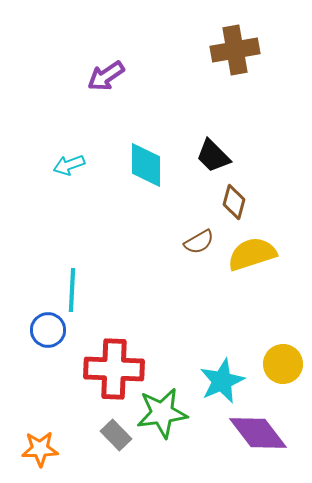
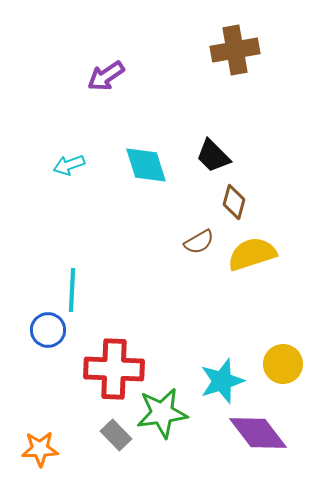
cyan diamond: rotated 18 degrees counterclockwise
cyan star: rotated 6 degrees clockwise
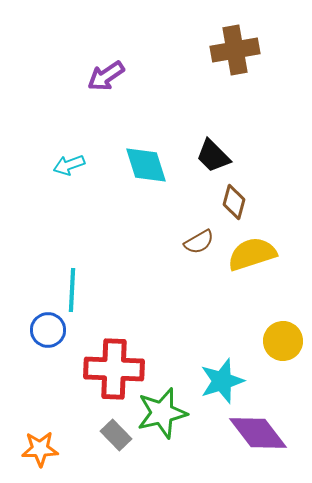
yellow circle: moved 23 px up
green star: rotated 6 degrees counterclockwise
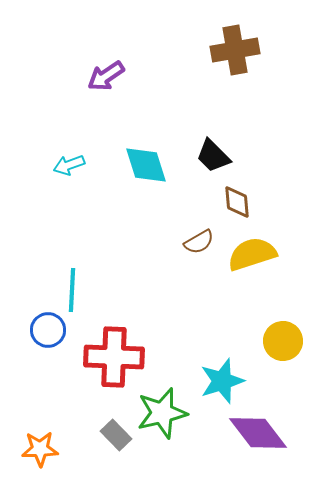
brown diamond: moved 3 px right; rotated 20 degrees counterclockwise
red cross: moved 12 px up
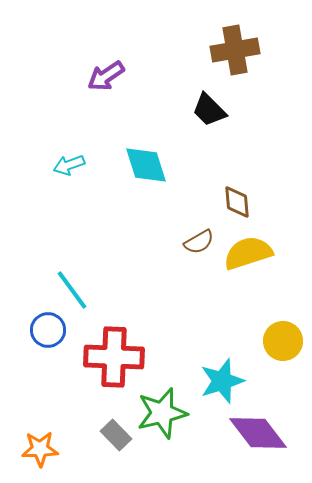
black trapezoid: moved 4 px left, 46 px up
yellow semicircle: moved 4 px left, 1 px up
cyan line: rotated 39 degrees counterclockwise
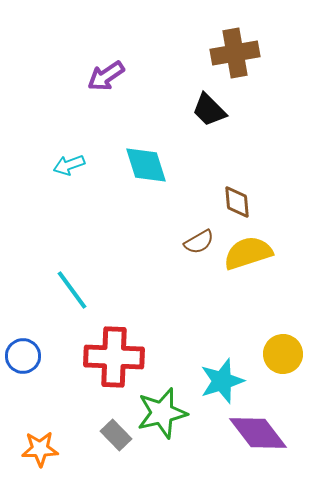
brown cross: moved 3 px down
blue circle: moved 25 px left, 26 px down
yellow circle: moved 13 px down
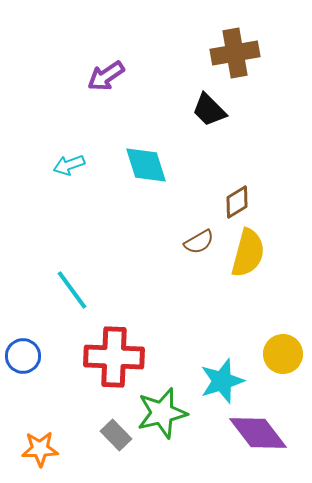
brown diamond: rotated 64 degrees clockwise
yellow semicircle: rotated 123 degrees clockwise
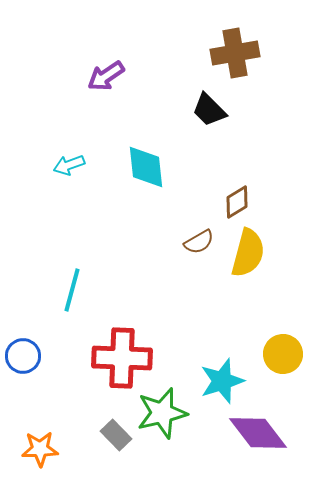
cyan diamond: moved 2 px down; rotated 12 degrees clockwise
cyan line: rotated 51 degrees clockwise
red cross: moved 8 px right, 1 px down
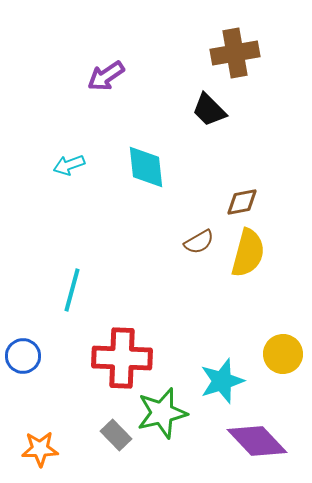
brown diamond: moved 5 px right; rotated 20 degrees clockwise
purple diamond: moved 1 px left, 8 px down; rotated 6 degrees counterclockwise
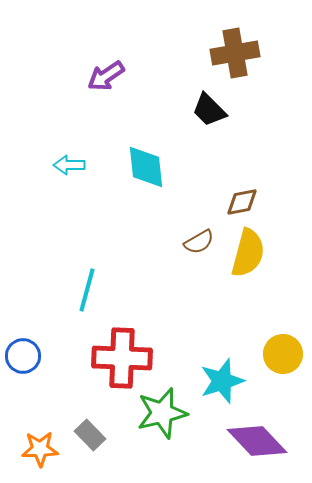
cyan arrow: rotated 20 degrees clockwise
cyan line: moved 15 px right
gray rectangle: moved 26 px left
